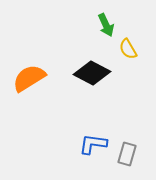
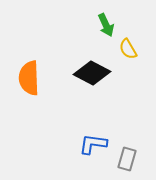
orange semicircle: rotated 60 degrees counterclockwise
gray rectangle: moved 5 px down
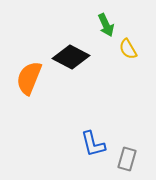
black diamond: moved 21 px left, 16 px up
orange semicircle: rotated 24 degrees clockwise
blue L-shape: rotated 112 degrees counterclockwise
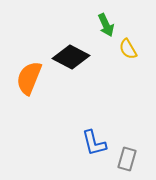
blue L-shape: moved 1 px right, 1 px up
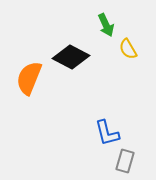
blue L-shape: moved 13 px right, 10 px up
gray rectangle: moved 2 px left, 2 px down
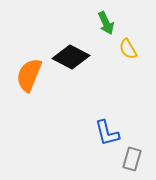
green arrow: moved 2 px up
orange semicircle: moved 3 px up
gray rectangle: moved 7 px right, 2 px up
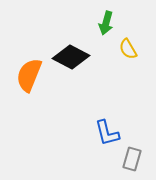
green arrow: rotated 40 degrees clockwise
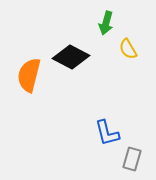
orange semicircle: rotated 8 degrees counterclockwise
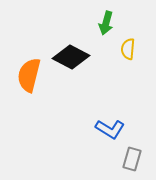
yellow semicircle: rotated 35 degrees clockwise
blue L-shape: moved 3 px right, 4 px up; rotated 44 degrees counterclockwise
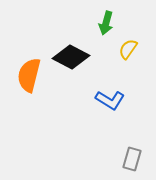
yellow semicircle: rotated 30 degrees clockwise
blue L-shape: moved 29 px up
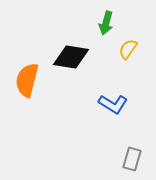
black diamond: rotated 18 degrees counterclockwise
orange semicircle: moved 2 px left, 5 px down
blue L-shape: moved 3 px right, 4 px down
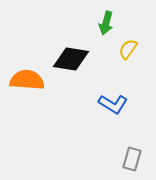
black diamond: moved 2 px down
orange semicircle: rotated 80 degrees clockwise
